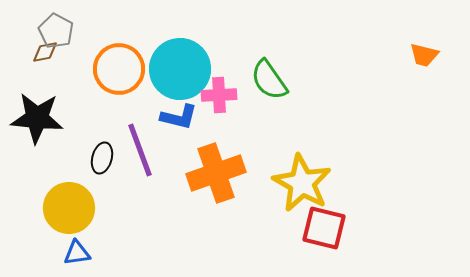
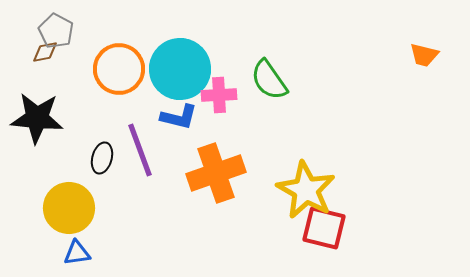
yellow star: moved 4 px right, 7 px down
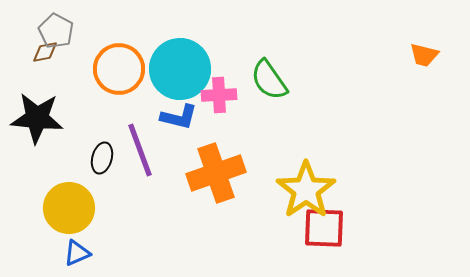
yellow star: rotated 8 degrees clockwise
red square: rotated 12 degrees counterclockwise
blue triangle: rotated 16 degrees counterclockwise
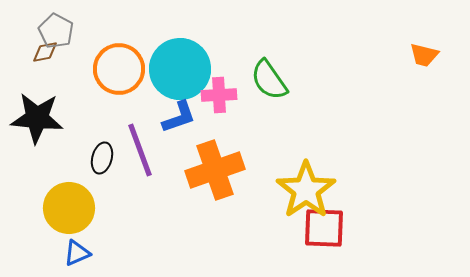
blue L-shape: rotated 33 degrees counterclockwise
orange cross: moved 1 px left, 3 px up
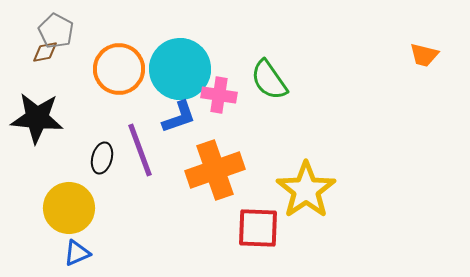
pink cross: rotated 12 degrees clockwise
red square: moved 66 px left
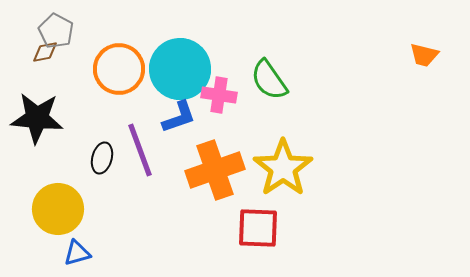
yellow star: moved 23 px left, 22 px up
yellow circle: moved 11 px left, 1 px down
blue triangle: rotated 8 degrees clockwise
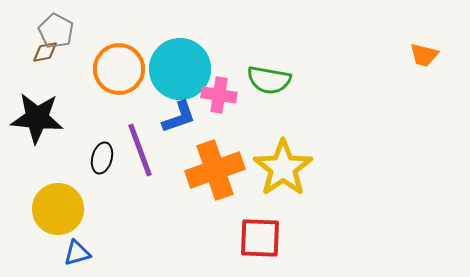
green semicircle: rotated 45 degrees counterclockwise
red square: moved 2 px right, 10 px down
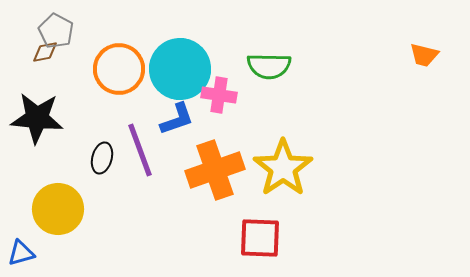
green semicircle: moved 14 px up; rotated 9 degrees counterclockwise
blue L-shape: moved 2 px left, 2 px down
blue triangle: moved 56 px left
